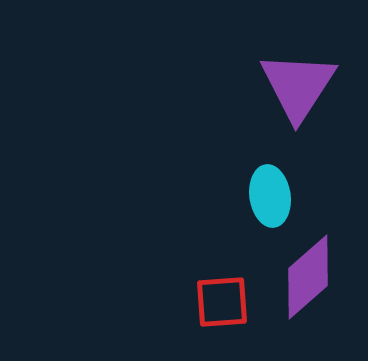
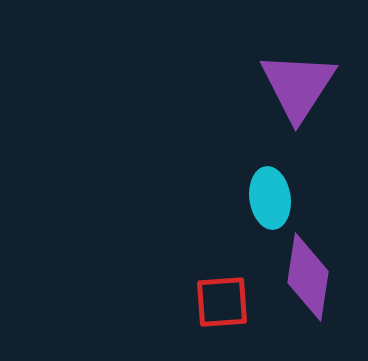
cyan ellipse: moved 2 px down
purple diamond: rotated 40 degrees counterclockwise
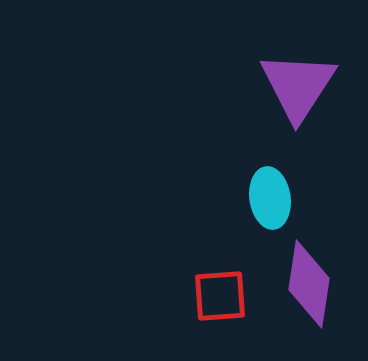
purple diamond: moved 1 px right, 7 px down
red square: moved 2 px left, 6 px up
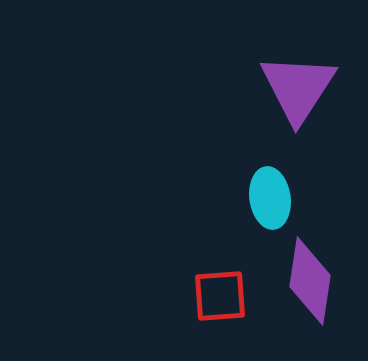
purple triangle: moved 2 px down
purple diamond: moved 1 px right, 3 px up
